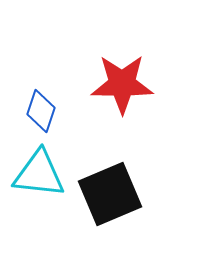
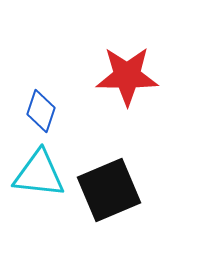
red star: moved 5 px right, 8 px up
black square: moved 1 px left, 4 px up
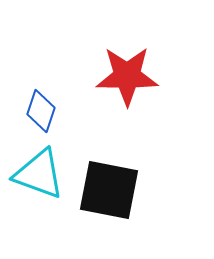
cyan triangle: rotated 14 degrees clockwise
black square: rotated 34 degrees clockwise
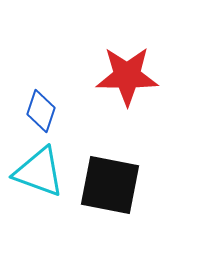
cyan triangle: moved 2 px up
black square: moved 1 px right, 5 px up
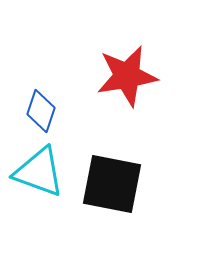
red star: rotated 10 degrees counterclockwise
black square: moved 2 px right, 1 px up
